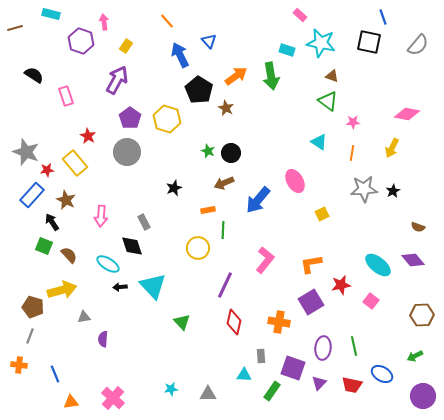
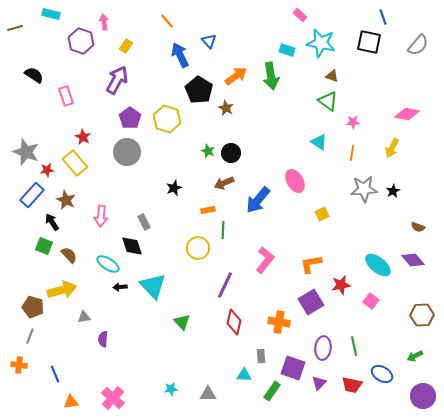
red star at (88, 136): moved 5 px left, 1 px down
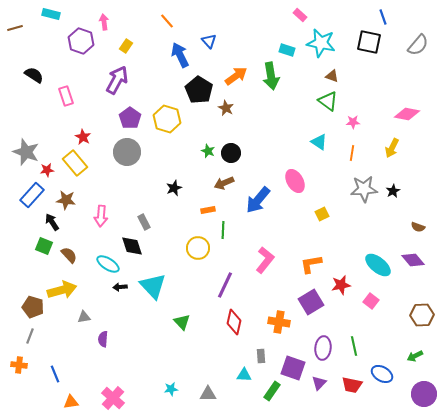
brown star at (66, 200): rotated 18 degrees counterclockwise
purple circle at (423, 396): moved 1 px right, 2 px up
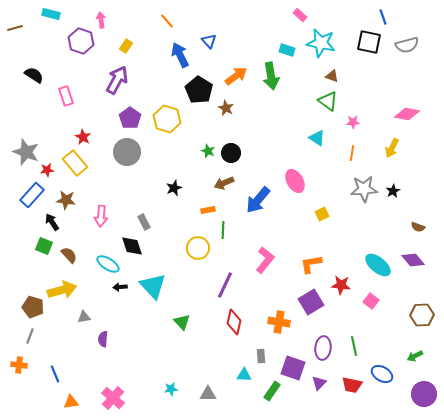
pink arrow at (104, 22): moved 3 px left, 2 px up
gray semicircle at (418, 45): moved 11 px left; rotated 35 degrees clockwise
cyan triangle at (319, 142): moved 2 px left, 4 px up
red star at (341, 285): rotated 18 degrees clockwise
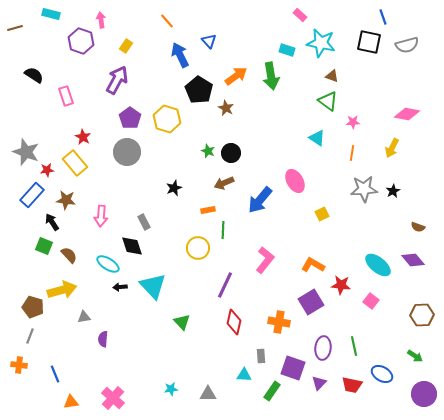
blue arrow at (258, 200): moved 2 px right
orange L-shape at (311, 264): moved 2 px right, 1 px down; rotated 40 degrees clockwise
green arrow at (415, 356): rotated 119 degrees counterclockwise
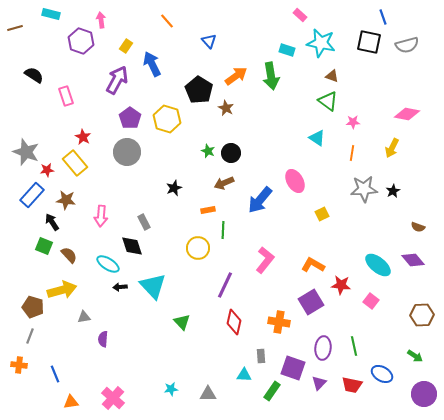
blue arrow at (180, 55): moved 28 px left, 9 px down
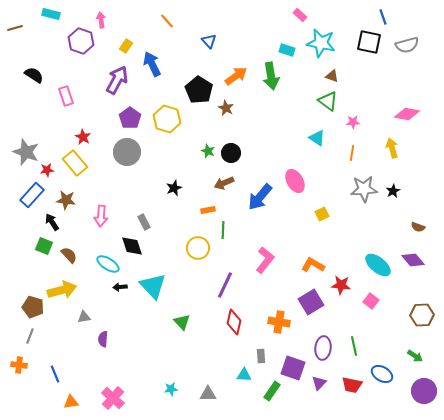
yellow arrow at (392, 148): rotated 138 degrees clockwise
blue arrow at (260, 200): moved 3 px up
purple circle at (424, 394): moved 3 px up
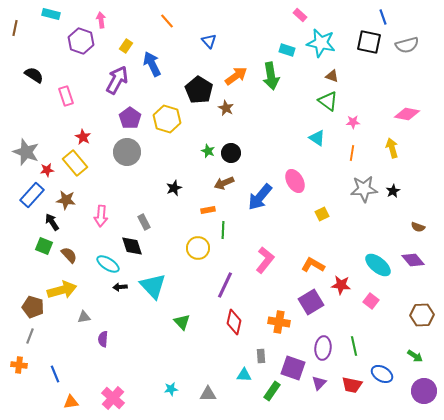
brown line at (15, 28): rotated 63 degrees counterclockwise
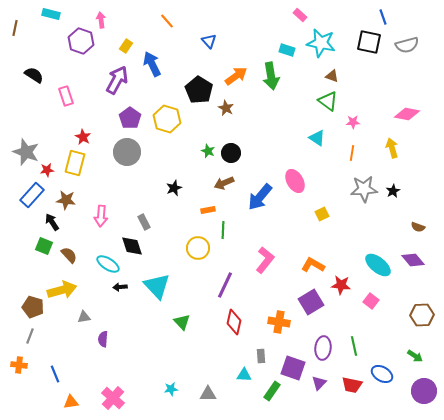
yellow rectangle at (75, 163): rotated 55 degrees clockwise
cyan triangle at (153, 286): moved 4 px right
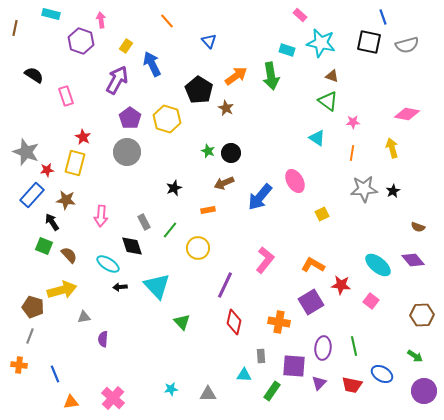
green line at (223, 230): moved 53 px left; rotated 36 degrees clockwise
purple square at (293, 368): moved 1 px right, 2 px up; rotated 15 degrees counterclockwise
